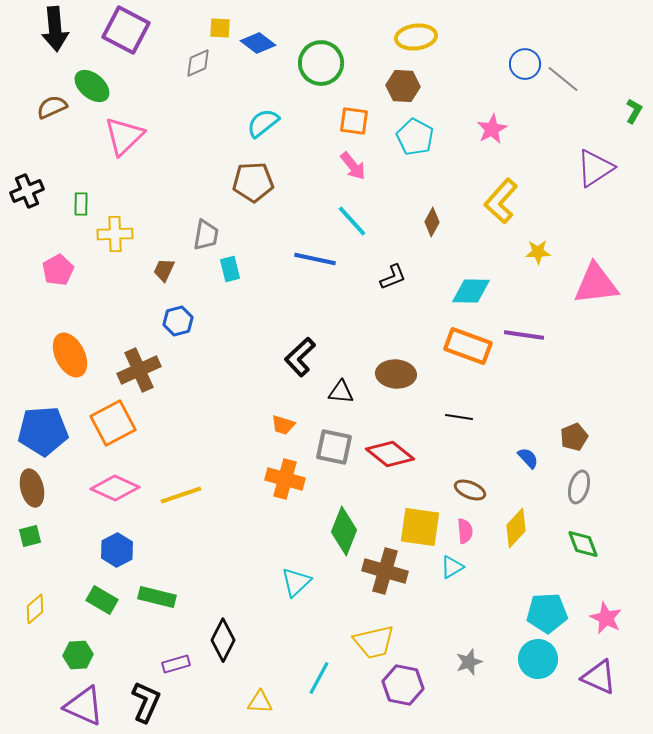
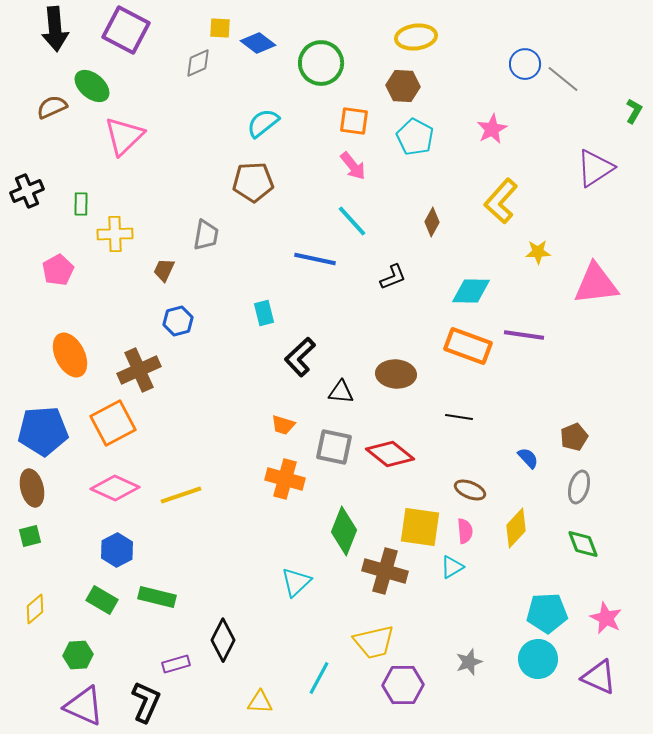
cyan rectangle at (230, 269): moved 34 px right, 44 px down
purple hexagon at (403, 685): rotated 12 degrees counterclockwise
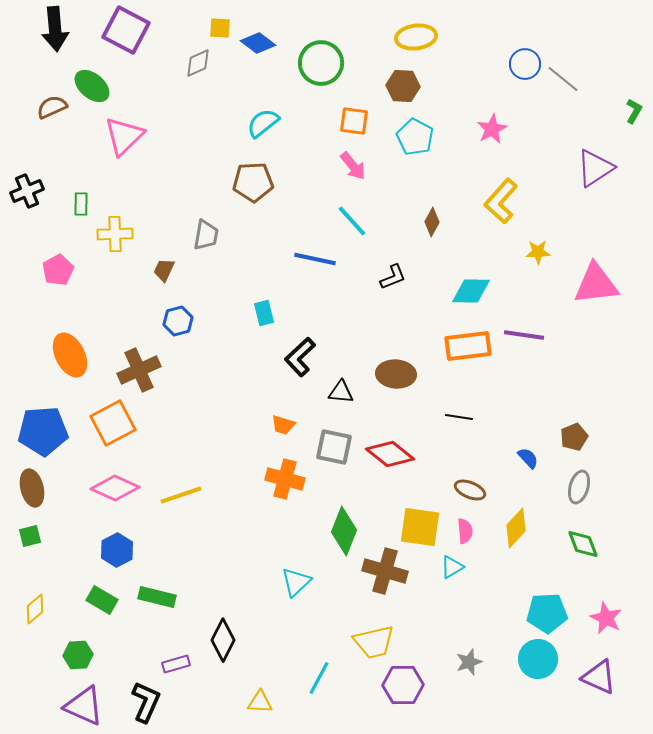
orange rectangle at (468, 346): rotated 27 degrees counterclockwise
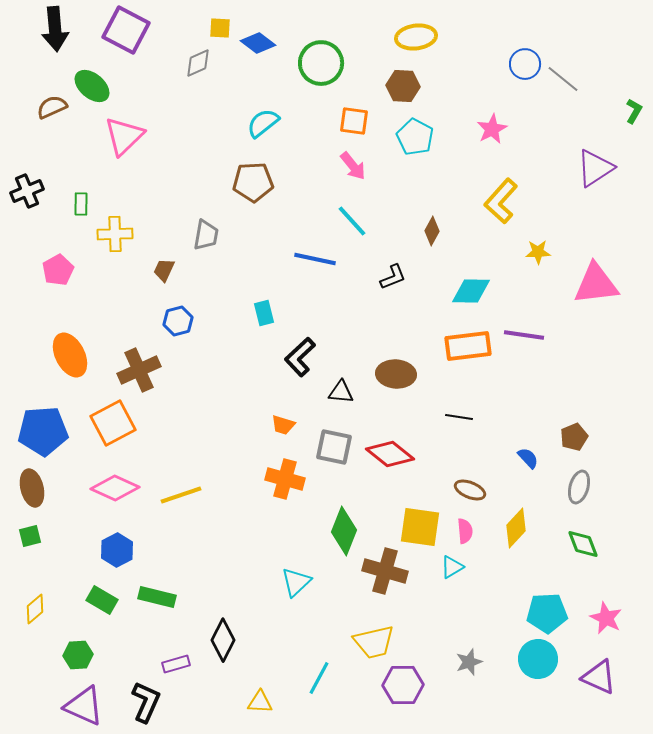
brown diamond at (432, 222): moved 9 px down
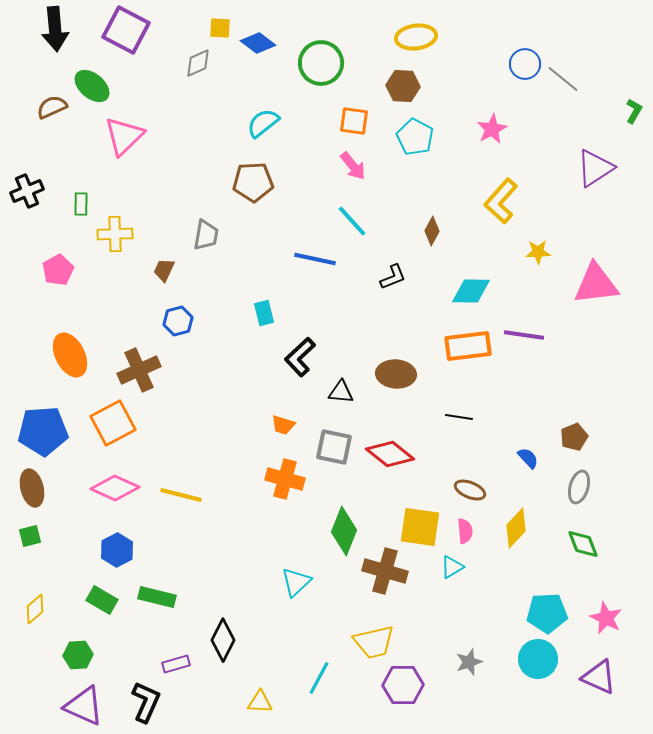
yellow line at (181, 495): rotated 33 degrees clockwise
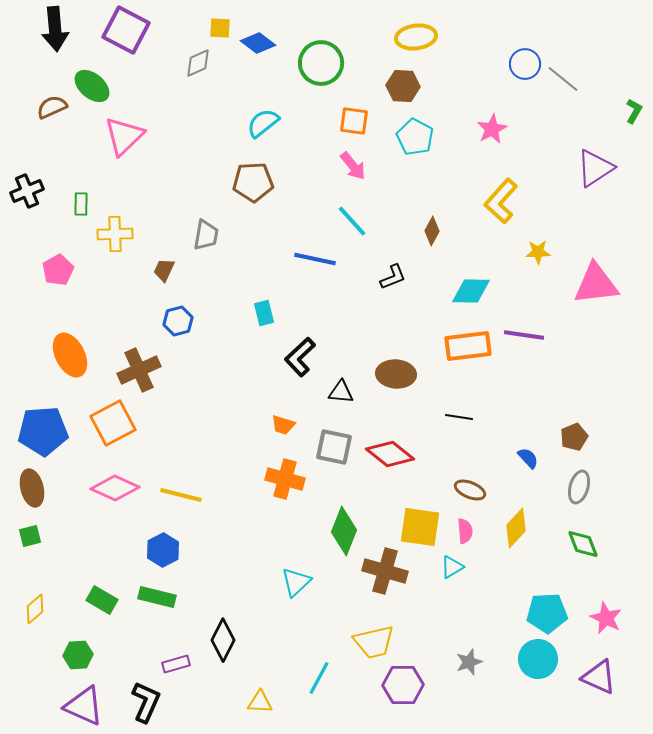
blue hexagon at (117, 550): moved 46 px right
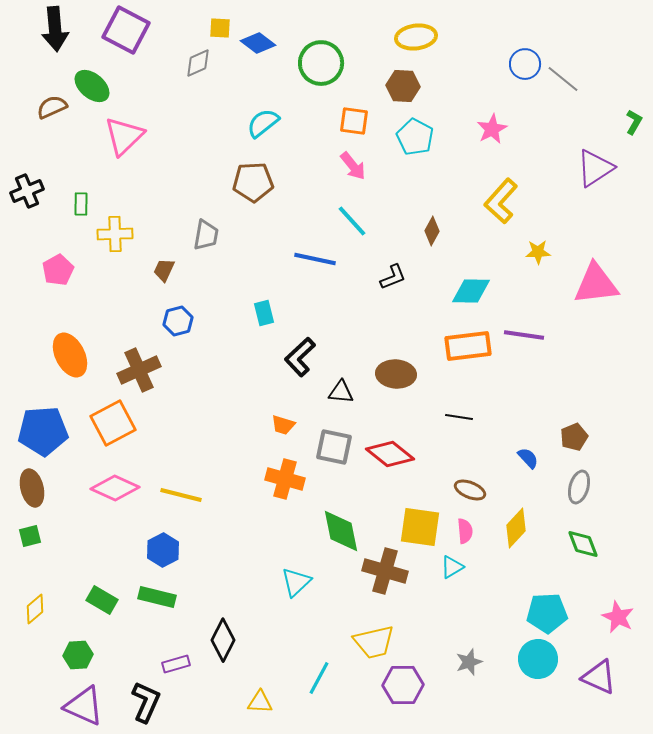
green L-shape at (634, 111): moved 11 px down
green diamond at (344, 531): moved 3 px left; rotated 33 degrees counterclockwise
pink star at (606, 618): moved 12 px right, 1 px up
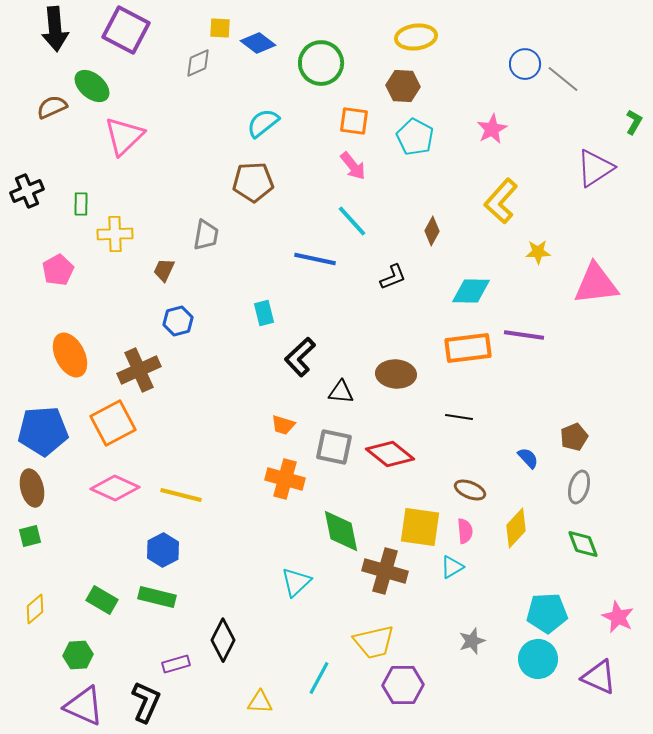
orange rectangle at (468, 346): moved 2 px down
gray star at (469, 662): moved 3 px right, 21 px up
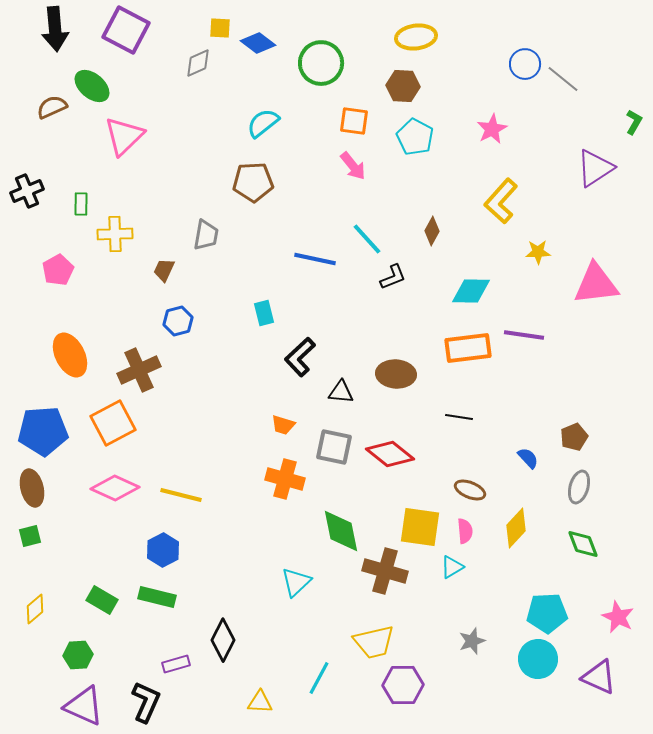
cyan line at (352, 221): moved 15 px right, 18 px down
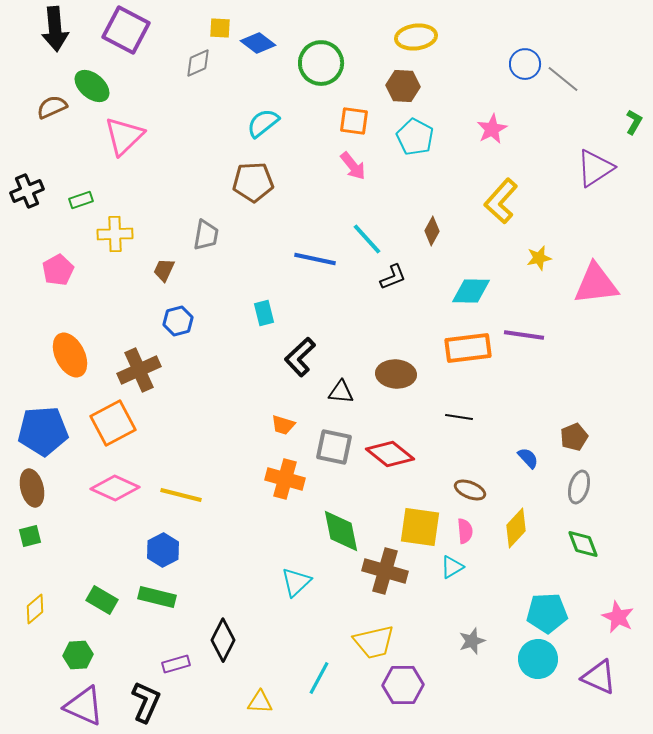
green rectangle at (81, 204): moved 4 px up; rotated 70 degrees clockwise
yellow star at (538, 252): moved 1 px right, 6 px down; rotated 10 degrees counterclockwise
